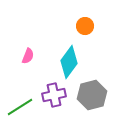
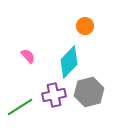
pink semicircle: rotated 63 degrees counterclockwise
cyan diamond: rotated 8 degrees clockwise
gray hexagon: moved 3 px left, 3 px up
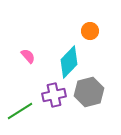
orange circle: moved 5 px right, 5 px down
green line: moved 4 px down
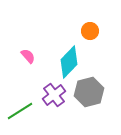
purple cross: rotated 25 degrees counterclockwise
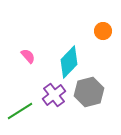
orange circle: moved 13 px right
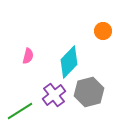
pink semicircle: rotated 56 degrees clockwise
